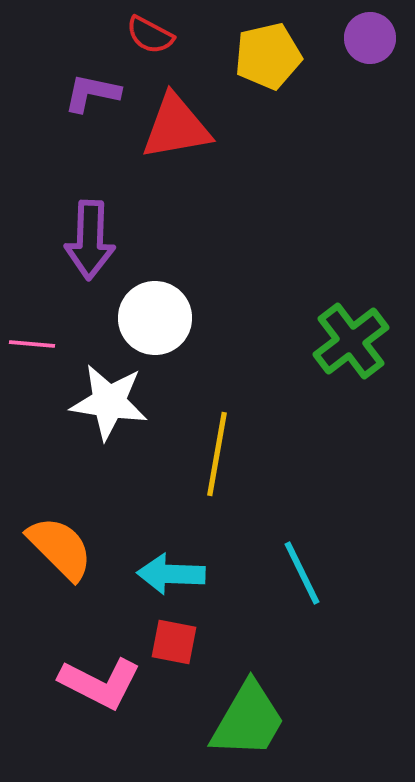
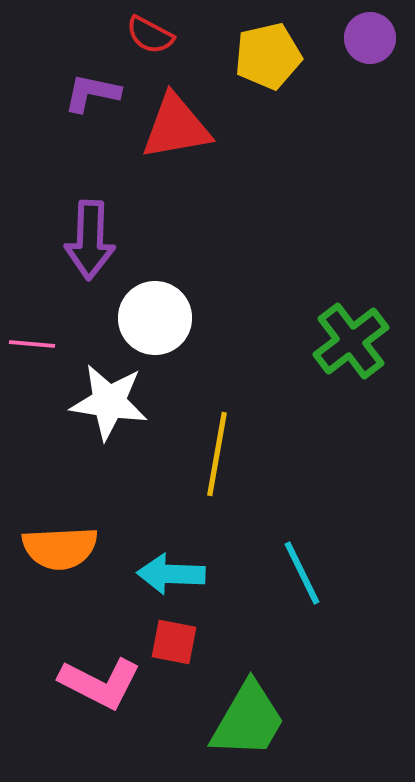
orange semicircle: rotated 132 degrees clockwise
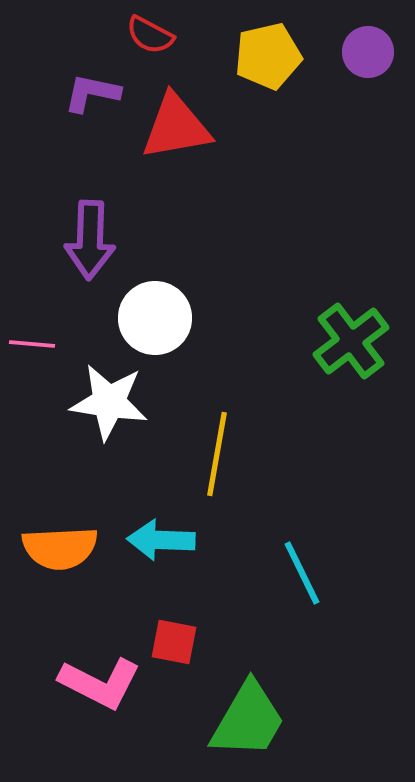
purple circle: moved 2 px left, 14 px down
cyan arrow: moved 10 px left, 34 px up
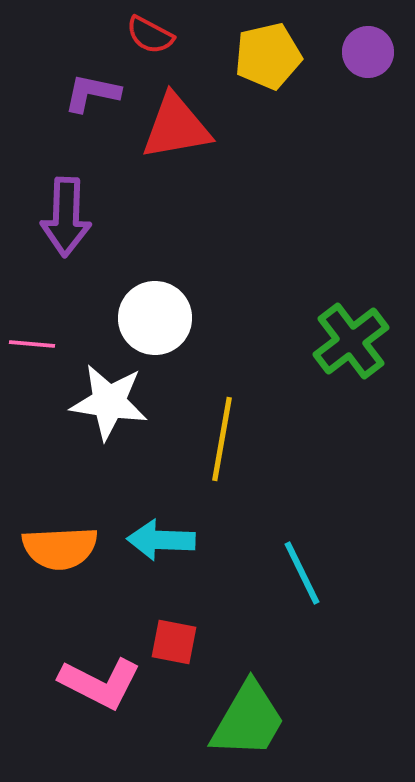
purple arrow: moved 24 px left, 23 px up
yellow line: moved 5 px right, 15 px up
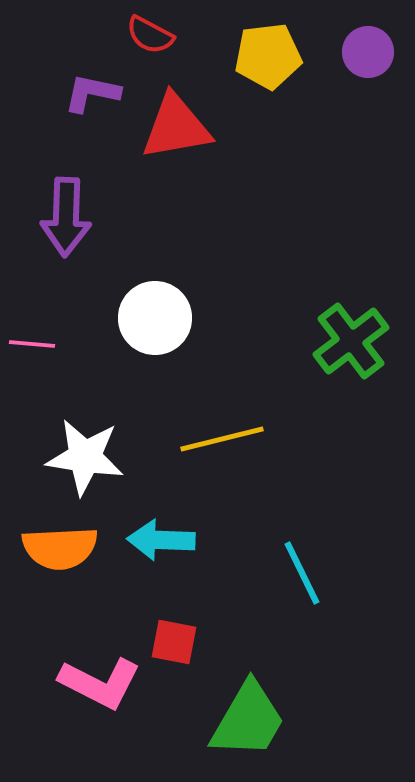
yellow pentagon: rotated 6 degrees clockwise
white star: moved 24 px left, 55 px down
yellow line: rotated 66 degrees clockwise
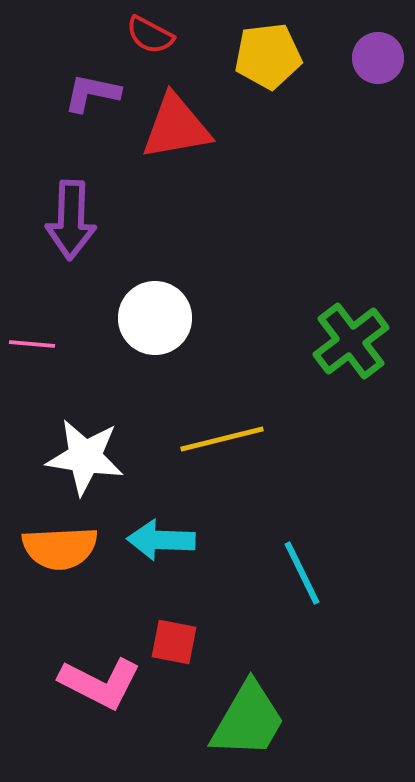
purple circle: moved 10 px right, 6 px down
purple arrow: moved 5 px right, 3 px down
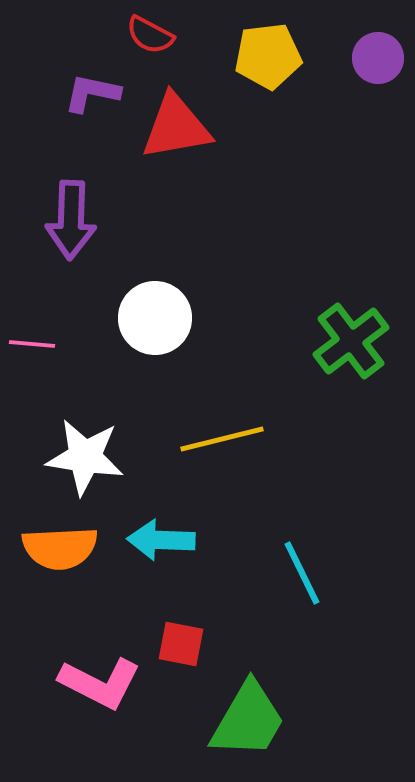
red square: moved 7 px right, 2 px down
